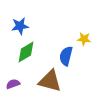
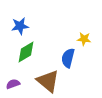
blue semicircle: moved 2 px right, 2 px down
brown triangle: moved 2 px left; rotated 25 degrees clockwise
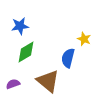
yellow star: rotated 16 degrees clockwise
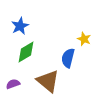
blue star: rotated 18 degrees counterclockwise
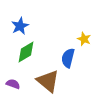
purple semicircle: rotated 40 degrees clockwise
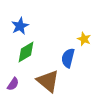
purple semicircle: rotated 104 degrees clockwise
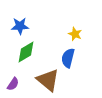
blue star: rotated 24 degrees clockwise
yellow star: moved 9 px left, 5 px up
brown triangle: moved 1 px up
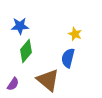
green diamond: moved 1 px up; rotated 20 degrees counterclockwise
